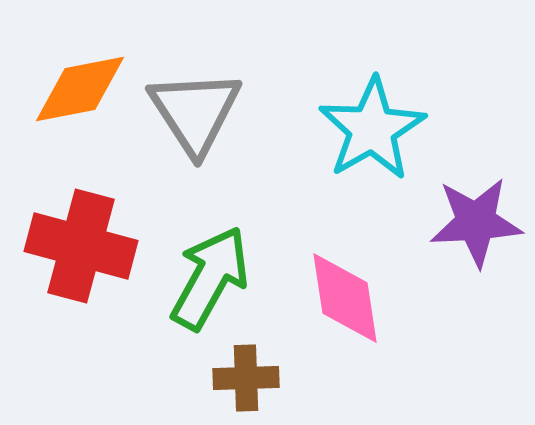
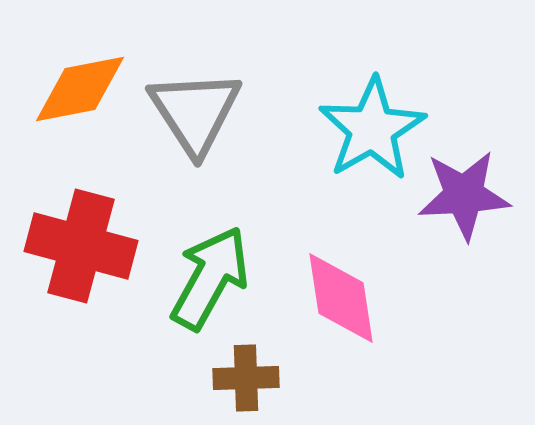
purple star: moved 12 px left, 27 px up
pink diamond: moved 4 px left
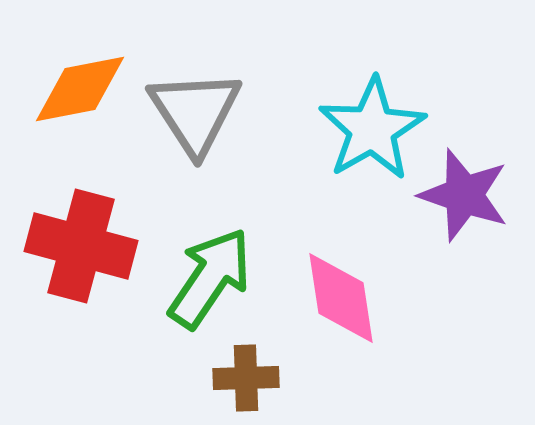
purple star: rotated 22 degrees clockwise
green arrow: rotated 5 degrees clockwise
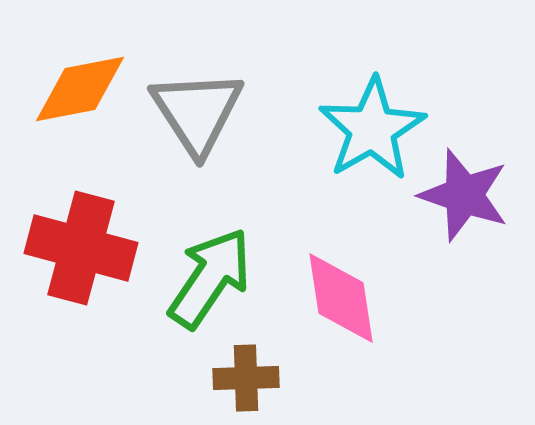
gray triangle: moved 2 px right
red cross: moved 2 px down
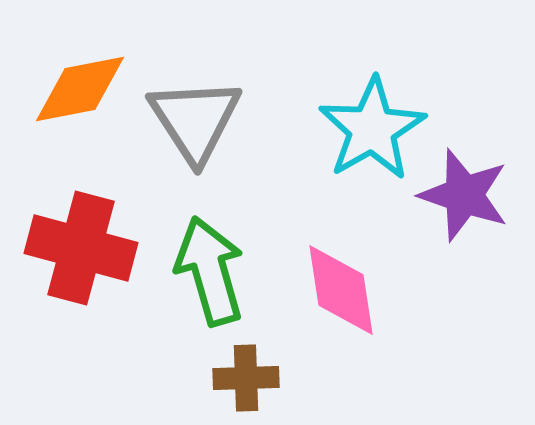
gray triangle: moved 2 px left, 8 px down
green arrow: moved 7 px up; rotated 50 degrees counterclockwise
pink diamond: moved 8 px up
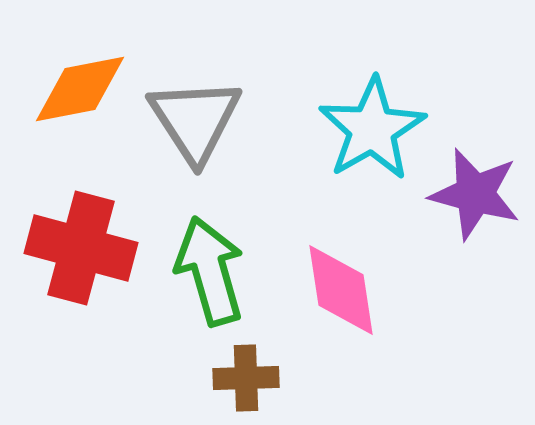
purple star: moved 11 px right, 1 px up; rotated 4 degrees counterclockwise
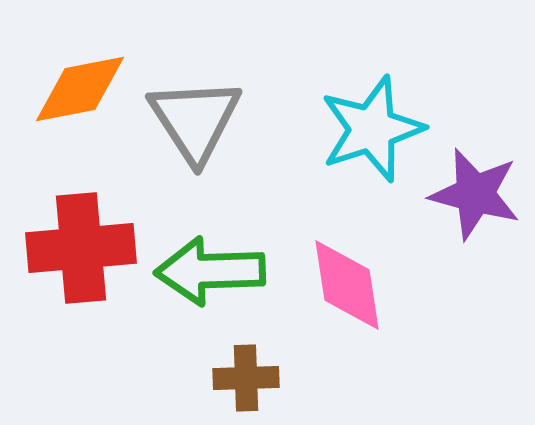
cyan star: rotated 12 degrees clockwise
red cross: rotated 20 degrees counterclockwise
green arrow: rotated 76 degrees counterclockwise
pink diamond: moved 6 px right, 5 px up
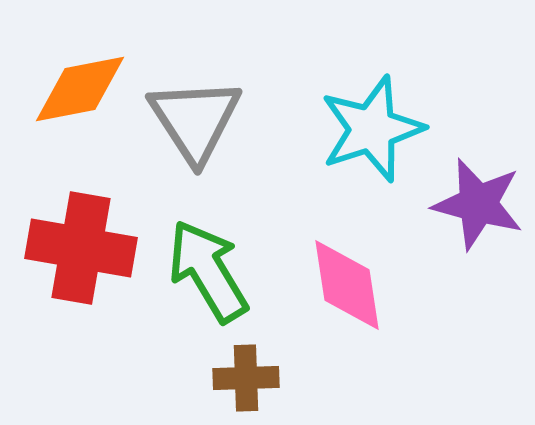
purple star: moved 3 px right, 10 px down
red cross: rotated 15 degrees clockwise
green arrow: moved 2 px left; rotated 61 degrees clockwise
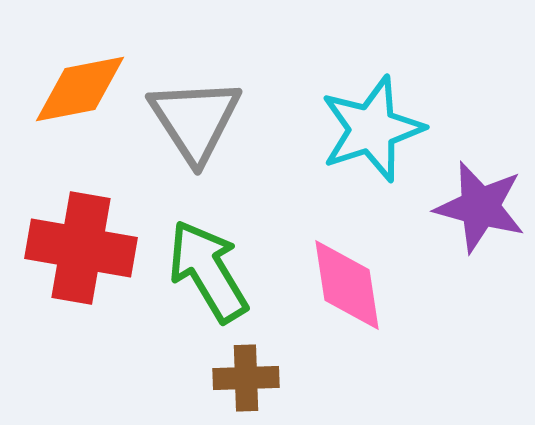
purple star: moved 2 px right, 3 px down
